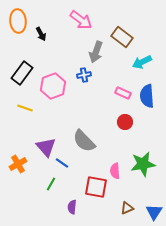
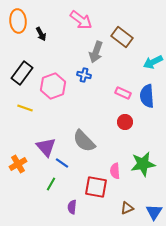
cyan arrow: moved 11 px right
blue cross: rotated 24 degrees clockwise
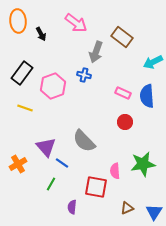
pink arrow: moved 5 px left, 3 px down
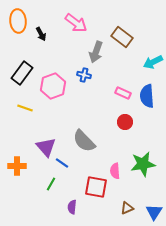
orange cross: moved 1 px left, 2 px down; rotated 30 degrees clockwise
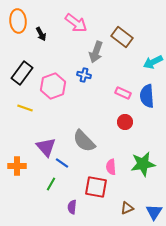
pink semicircle: moved 4 px left, 4 px up
